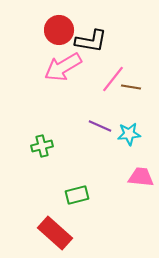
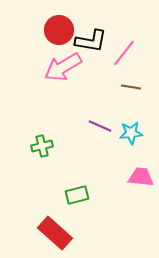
pink line: moved 11 px right, 26 px up
cyan star: moved 2 px right, 1 px up
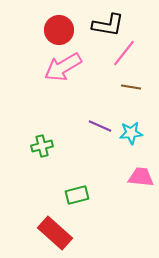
black L-shape: moved 17 px right, 16 px up
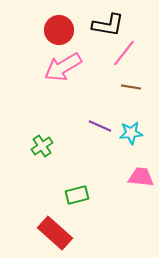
green cross: rotated 20 degrees counterclockwise
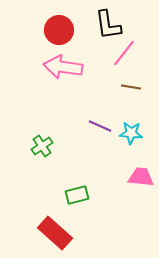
black L-shape: rotated 72 degrees clockwise
pink arrow: rotated 39 degrees clockwise
cyan star: rotated 10 degrees clockwise
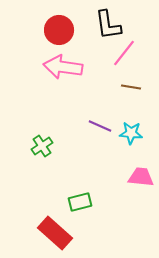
green rectangle: moved 3 px right, 7 px down
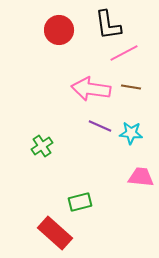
pink line: rotated 24 degrees clockwise
pink arrow: moved 28 px right, 22 px down
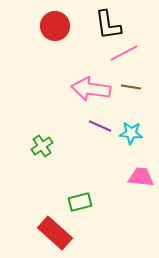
red circle: moved 4 px left, 4 px up
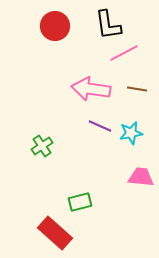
brown line: moved 6 px right, 2 px down
cyan star: rotated 15 degrees counterclockwise
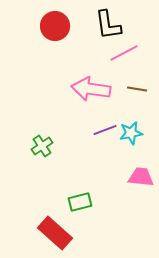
purple line: moved 5 px right, 4 px down; rotated 45 degrees counterclockwise
